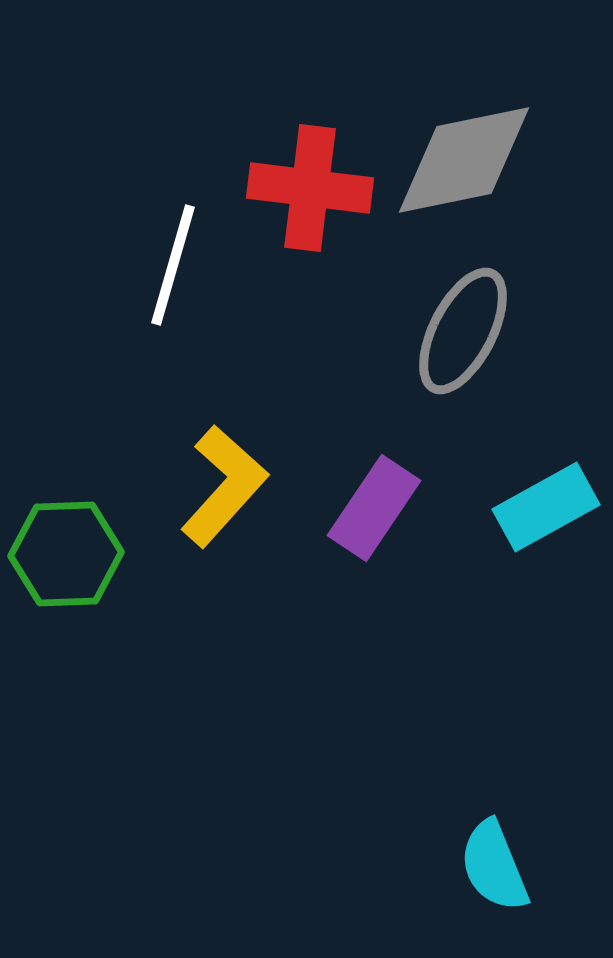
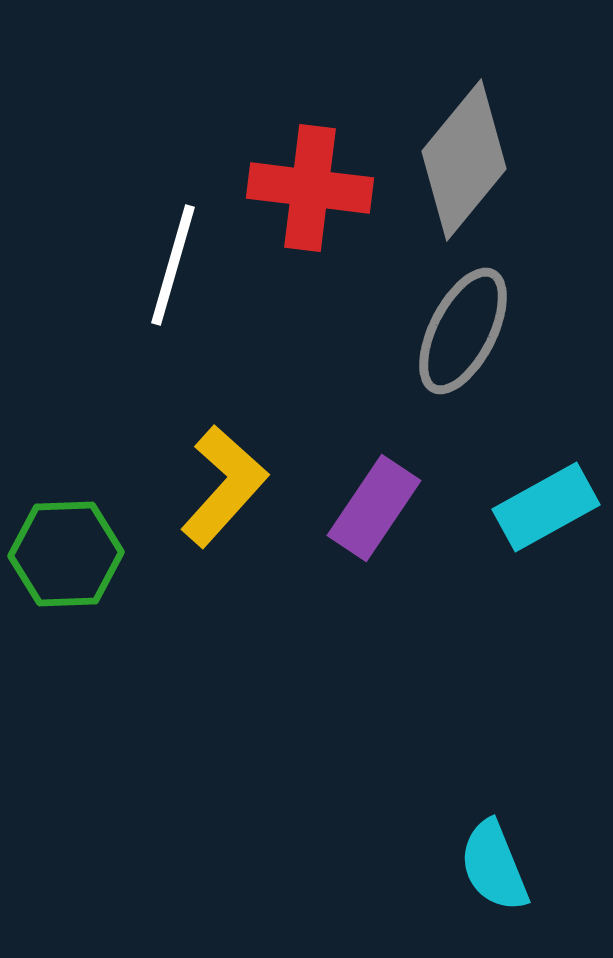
gray diamond: rotated 39 degrees counterclockwise
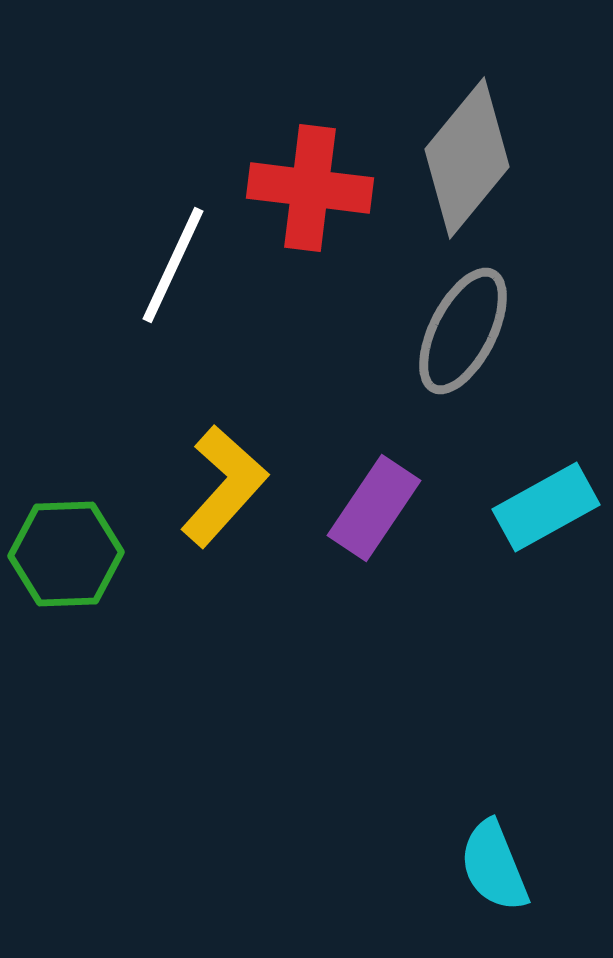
gray diamond: moved 3 px right, 2 px up
white line: rotated 9 degrees clockwise
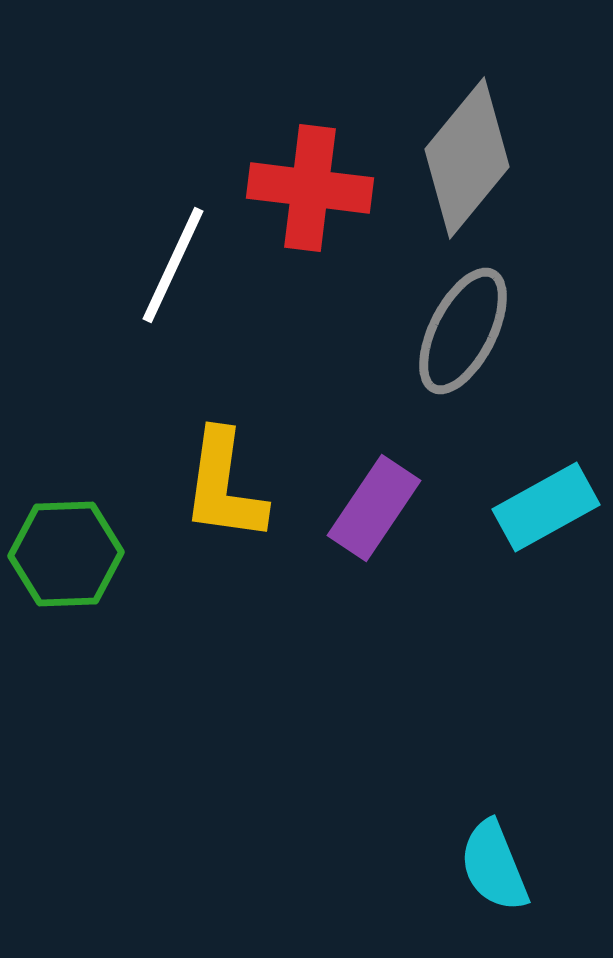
yellow L-shape: rotated 146 degrees clockwise
